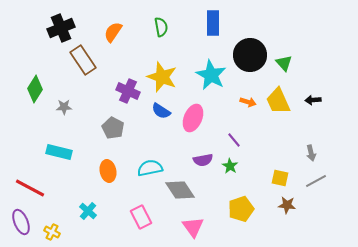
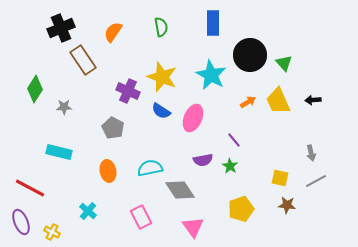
orange arrow: rotated 49 degrees counterclockwise
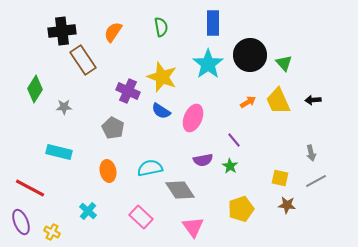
black cross: moved 1 px right, 3 px down; rotated 16 degrees clockwise
cyan star: moved 3 px left, 11 px up; rotated 8 degrees clockwise
pink rectangle: rotated 20 degrees counterclockwise
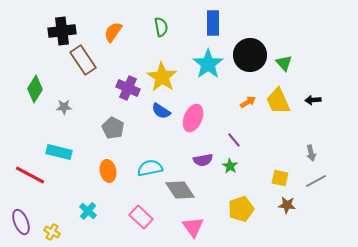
yellow star: rotated 12 degrees clockwise
purple cross: moved 3 px up
red line: moved 13 px up
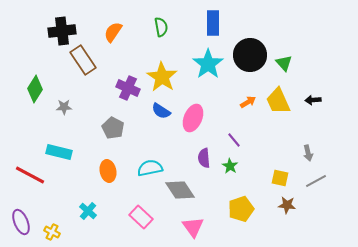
gray arrow: moved 3 px left
purple semicircle: moved 1 px right, 2 px up; rotated 96 degrees clockwise
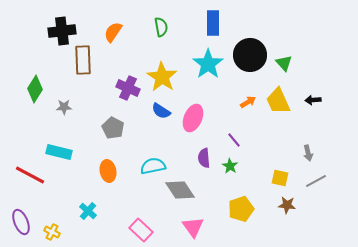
brown rectangle: rotated 32 degrees clockwise
cyan semicircle: moved 3 px right, 2 px up
pink rectangle: moved 13 px down
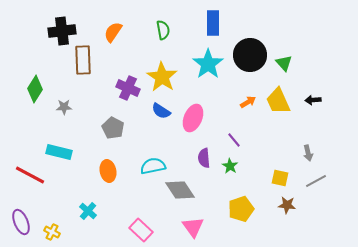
green semicircle: moved 2 px right, 3 px down
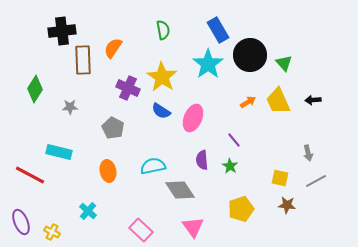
blue rectangle: moved 5 px right, 7 px down; rotated 30 degrees counterclockwise
orange semicircle: moved 16 px down
gray star: moved 6 px right
purple semicircle: moved 2 px left, 2 px down
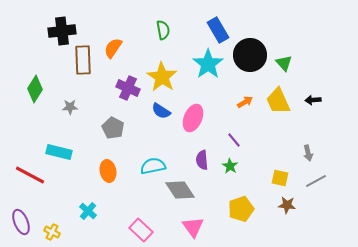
orange arrow: moved 3 px left
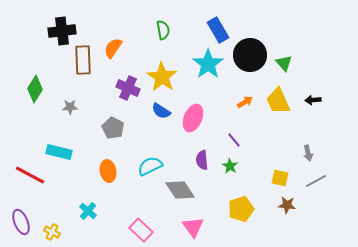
cyan semicircle: moved 3 px left; rotated 15 degrees counterclockwise
